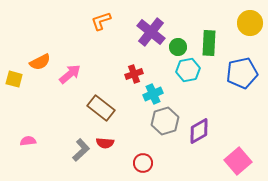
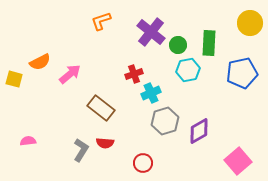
green circle: moved 2 px up
cyan cross: moved 2 px left, 1 px up
gray L-shape: rotated 15 degrees counterclockwise
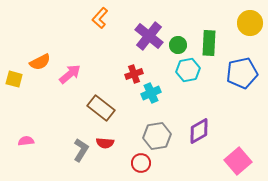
orange L-shape: moved 1 px left, 3 px up; rotated 30 degrees counterclockwise
purple cross: moved 2 px left, 4 px down
gray hexagon: moved 8 px left, 15 px down; rotated 8 degrees clockwise
pink semicircle: moved 2 px left
red circle: moved 2 px left
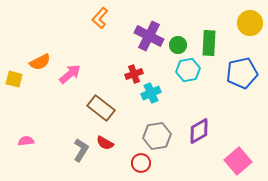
purple cross: rotated 12 degrees counterclockwise
red semicircle: rotated 24 degrees clockwise
